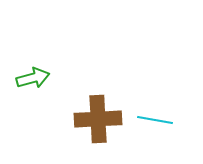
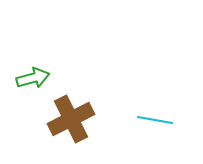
brown cross: moved 27 px left; rotated 24 degrees counterclockwise
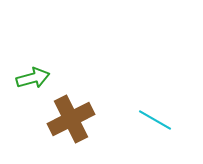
cyan line: rotated 20 degrees clockwise
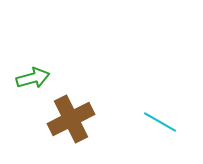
cyan line: moved 5 px right, 2 px down
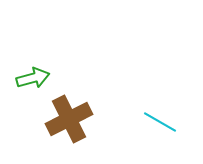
brown cross: moved 2 px left
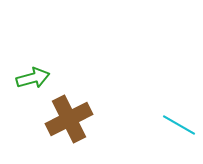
cyan line: moved 19 px right, 3 px down
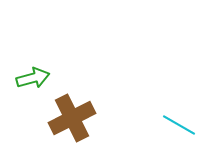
brown cross: moved 3 px right, 1 px up
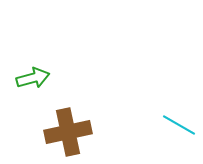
brown cross: moved 4 px left, 14 px down; rotated 15 degrees clockwise
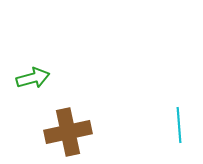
cyan line: rotated 56 degrees clockwise
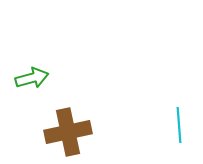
green arrow: moved 1 px left
